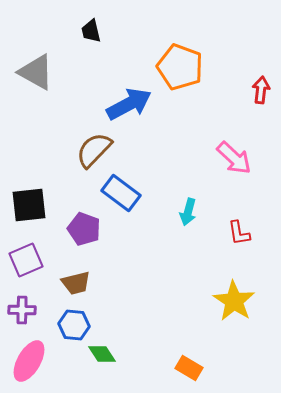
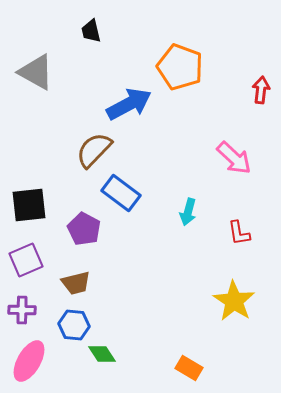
purple pentagon: rotated 8 degrees clockwise
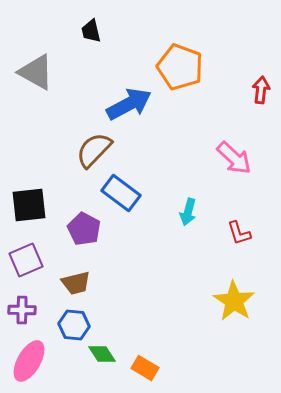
red L-shape: rotated 8 degrees counterclockwise
orange rectangle: moved 44 px left
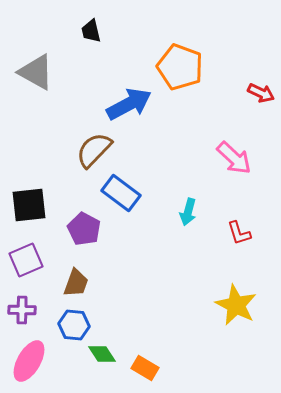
red arrow: moved 3 px down; rotated 108 degrees clockwise
brown trapezoid: rotated 56 degrees counterclockwise
yellow star: moved 2 px right, 4 px down; rotated 6 degrees counterclockwise
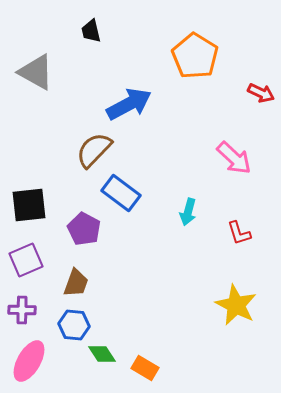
orange pentagon: moved 15 px right, 11 px up; rotated 12 degrees clockwise
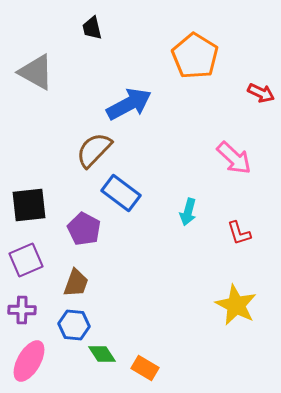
black trapezoid: moved 1 px right, 3 px up
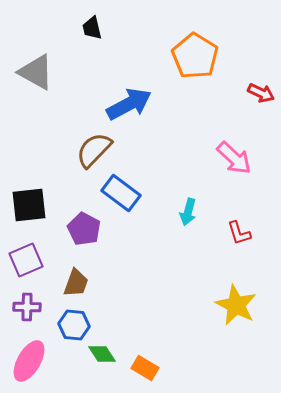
purple cross: moved 5 px right, 3 px up
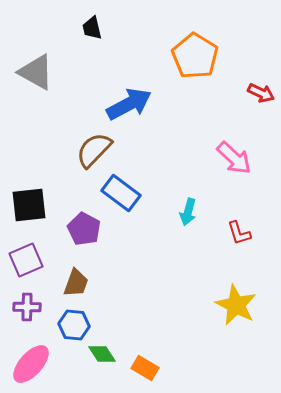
pink ellipse: moved 2 px right, 3 px down; rotated 12 degrees clockwise
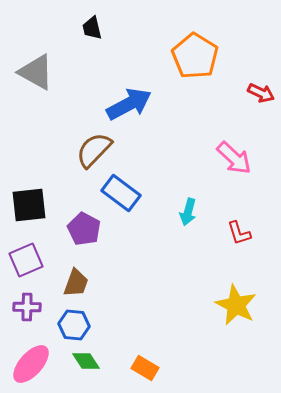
green diamond: moved 16 px left, 7 px down
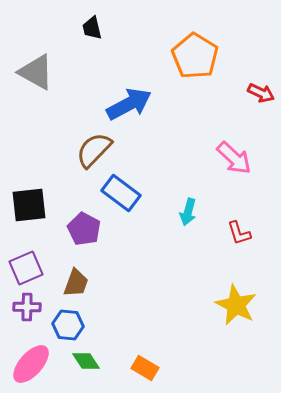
purple square: moved 8 px down
blue hexagon: moved 6 px left
